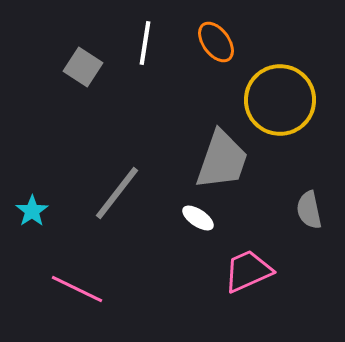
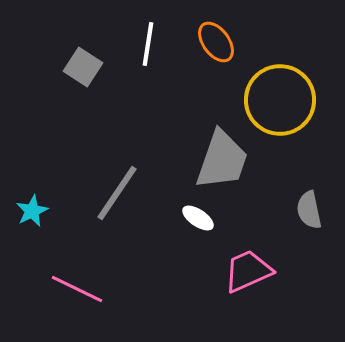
white line: moved 3 px right, 1 px down
gray line: rotated 4 degrees counterclockwise
cyan star: rotated 8 degrees clockwise
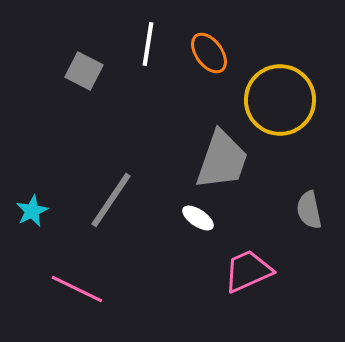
orange ellipse: moved 7 px left, 11 px down
gray square: moved 1 px right, 4 px down; rotated 6 degrees counterclockwise
gray line: moved 6 px left, 7 px down
